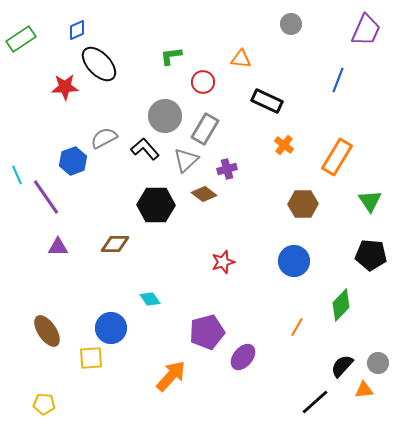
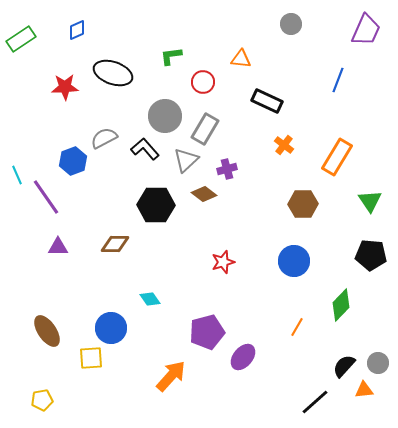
black ellipse at (99, 64): moved 14 px right, 9 px down; rotated 27 degrees counterclockwise
black semicircle at (342, 366): moved 2 px right
yellow pentagon at (44, 404): moved 2 px left, 4 px up; rotated 15 degrees counterclockwise
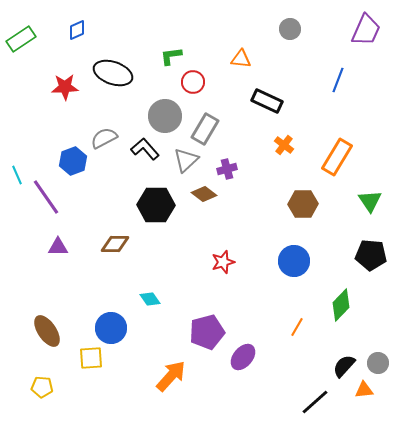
gray circle at (291, 24): moved 1 px left, 5 px down
red circle at (203, 82): moved 10 px left
yellow pentagon at (42, 400): moved 13 px up; rotated 15 degrees clockwise
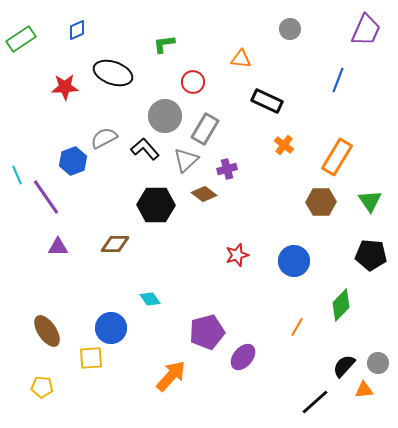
green L-shape at (171, 56): moved 7 px left, 12 px up
brown hexagon at (303, 204): moved 18 px right, 2 px up
red star at (223, 262): moved 14 px right, 7 px up
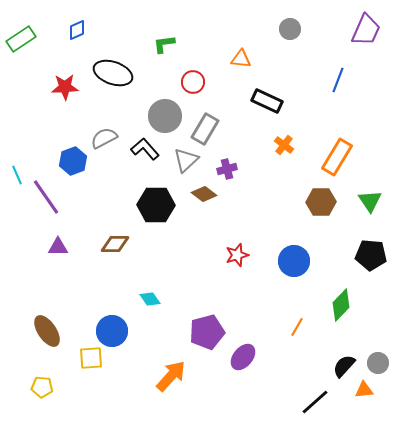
blue circle at (111, 328): moved 1 px right, 3 px down
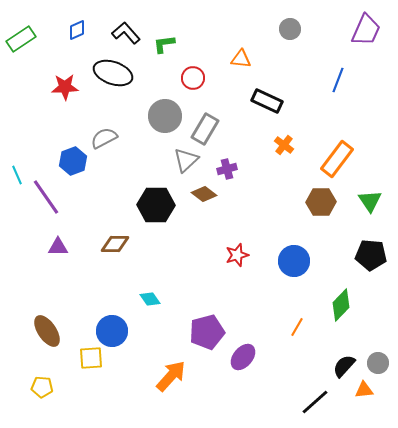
red circle at (193, 82): moved 4 px up
black L-shape at (145, 149): moved 19 px left, 116 px up
orange rectangle at (337, 157): moved 2 px down; rotated 6 degrees clockwise
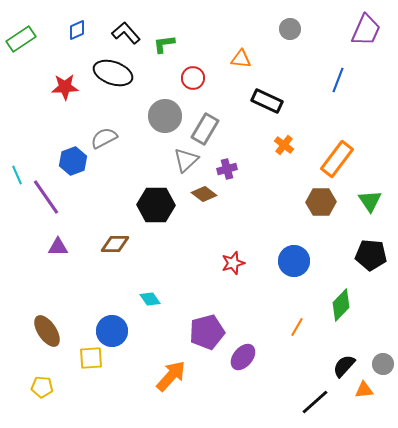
red star at (237, 255): moved 4 px left, 8 px down
gray circle at (378, 363): moved 5 px right, 1 px down
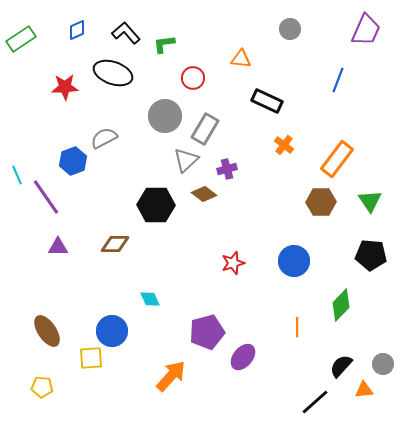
cyan diamond at (150, 299): rotated 10 degrees clockwise
orange line at (297, 327): rotated 30 degrees counterclockwise
black semicircle at (344, 366): moved 3 px left
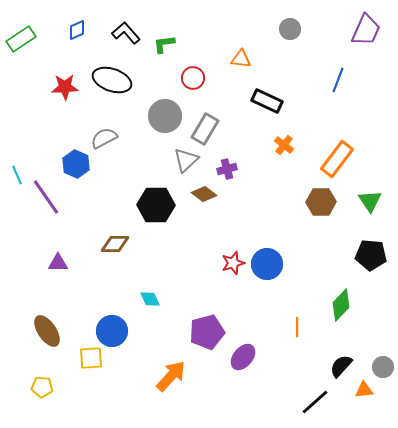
black ellipse at (113, 73): moved 1 px left, 7 px down
blue hexagon at (73, 161): moved 3 px right, 3 px down; rotated 16 degrees counterclockwise
purple triangle at (58, 247): moved 16 px down
blue circle at (294, 261): moved 27 px left, 3 px down
gray circle at (383, 364): moved 3 px down
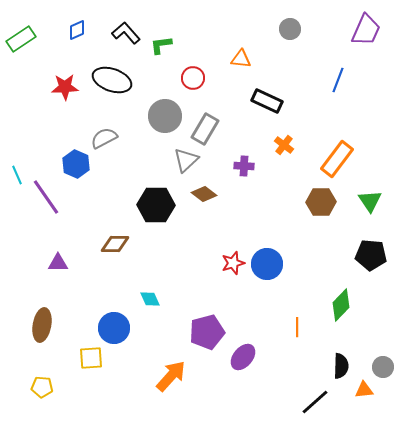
green L-shape at (164, 44): moved 3 px left, 1 px down
purple cross at (227, 169): moved 17 px right, 3 px up; rotated 18 degrees clockwise
brown ellipse at (47, 331): moved 5 px left, 6 px up; rotated 44 degrees clockwise
blue circle at (112, 331): moved 2 px right, 3 px up
black semicircle at (341, 366): rotated 140 degrees clockwise
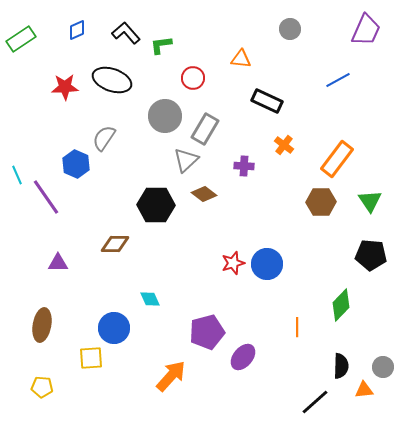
blue line at (338, 80): rotated 40 degrees clockwise
gray semicircle at (104, 138): rotated 28 degrees counterclockwise
